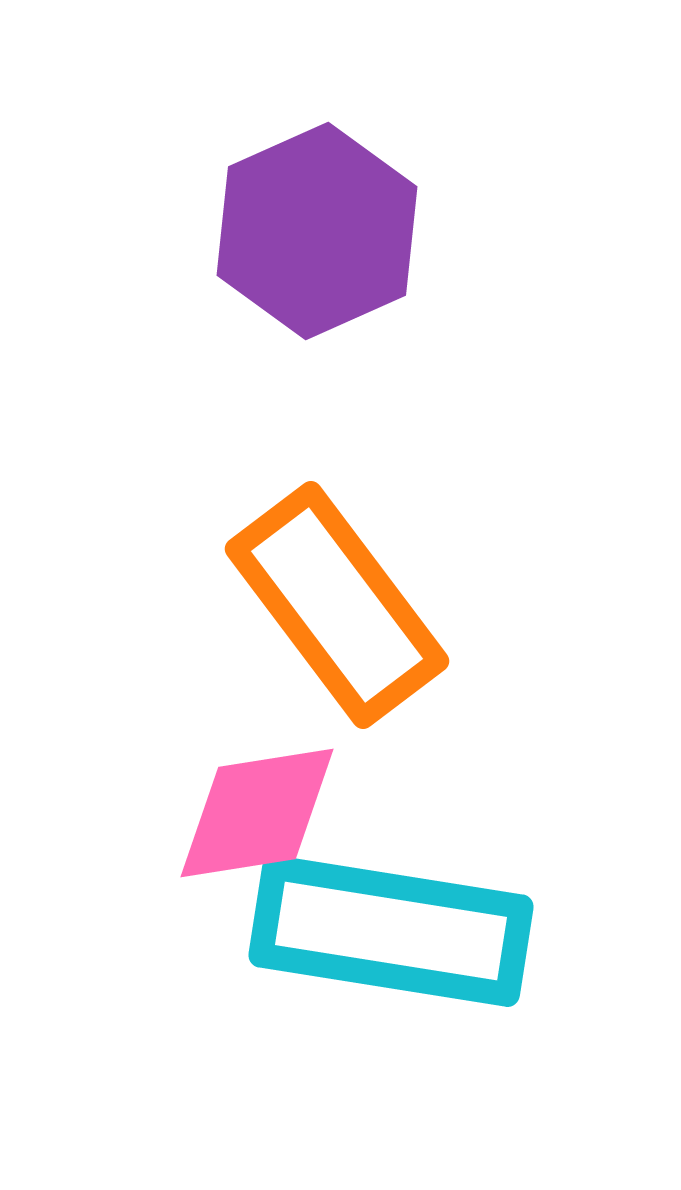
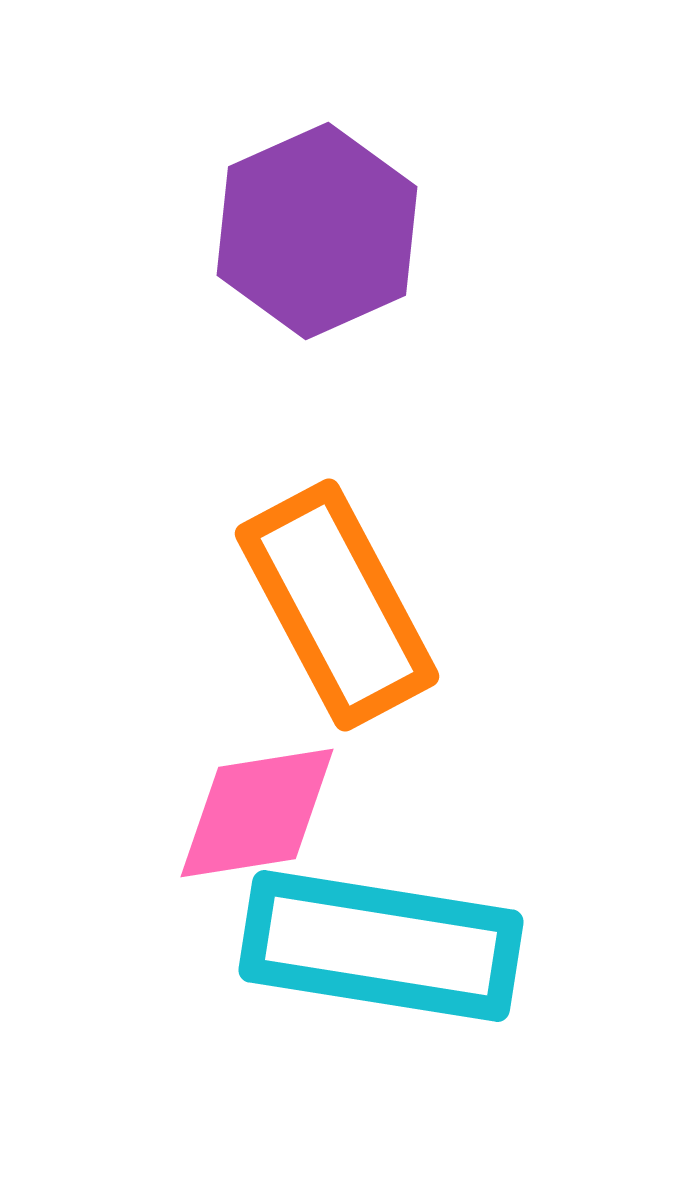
orange rectangle: rotated 9 degrees clockwise
cyan rectangle: moved 10 px left, 15 px down
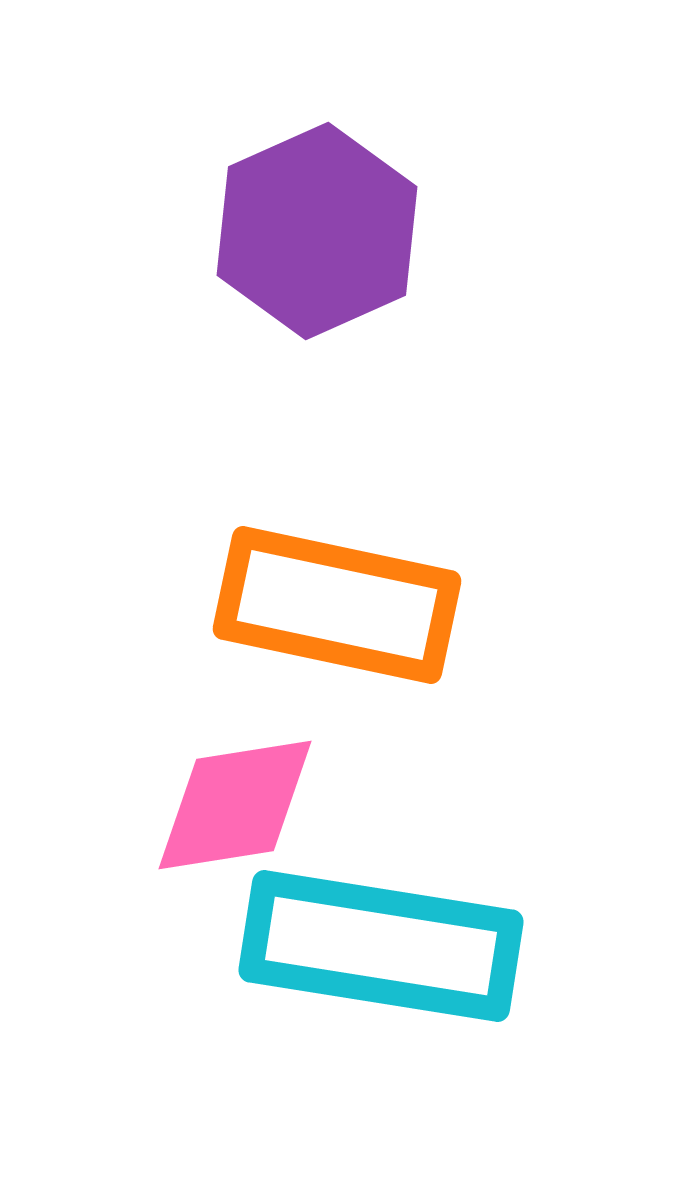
orange rectangle: rotated 50 degrees counterclockwise
pink diamond: moved 22 px left, 8 px up
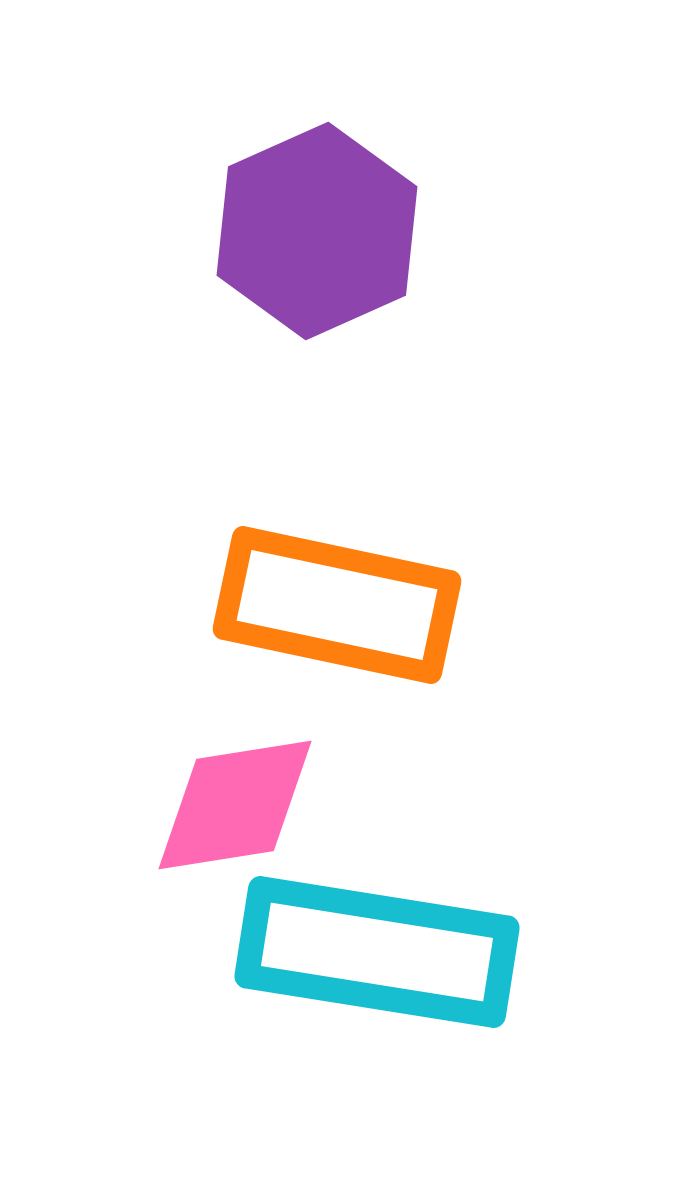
cyan rectangle: moved 4 px left, 6 px down
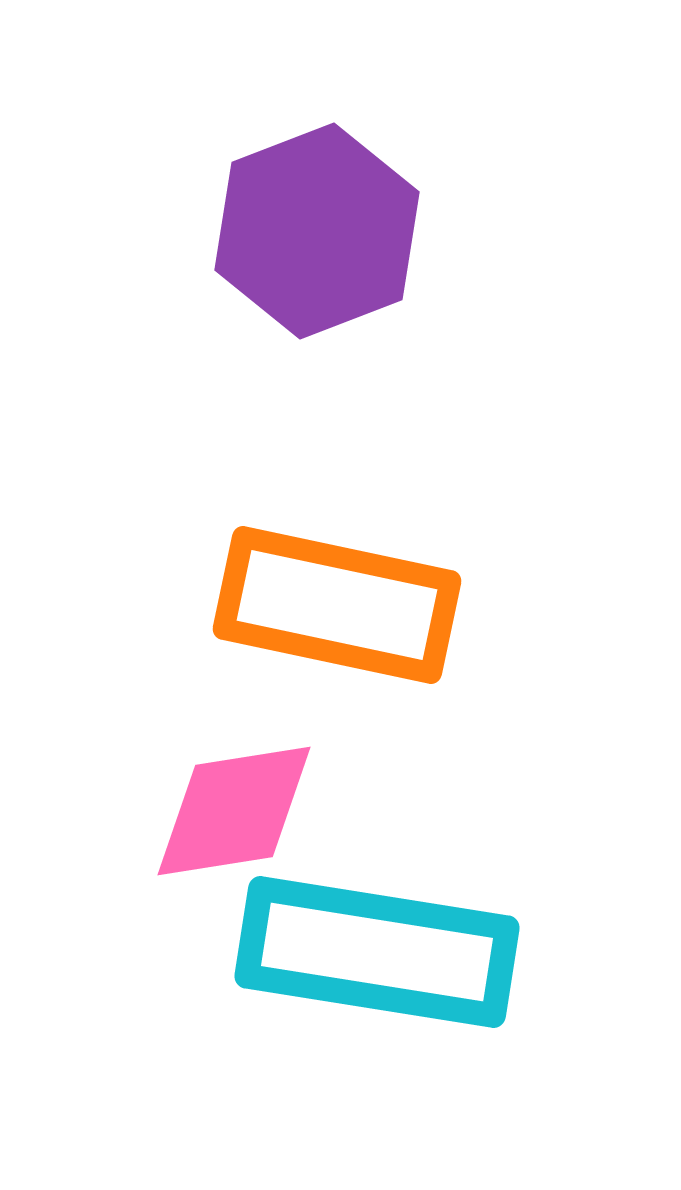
purple hexagon: rotated 3 degrees clockwise
pink diamond: moved 1 px left, 6 px down
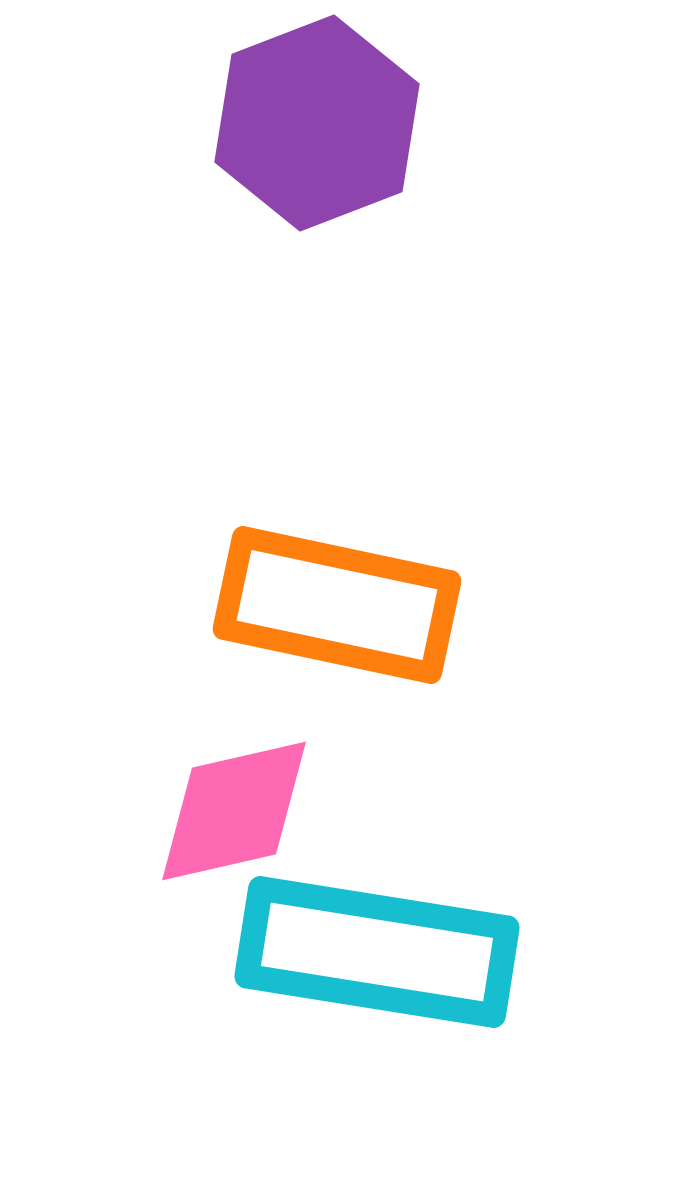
purple hexagon: moved 108 px up
pink diamond: rotated 4 degrees counterclockwise
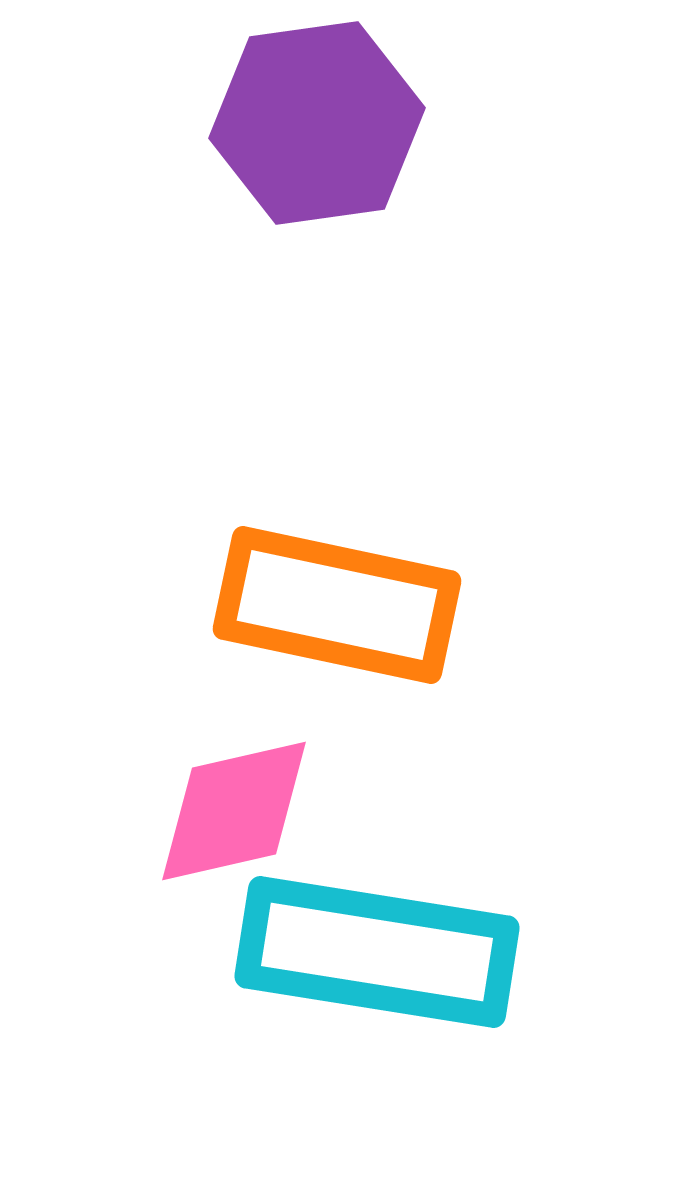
purple hexagon: rotated 13 degrees clockwise
